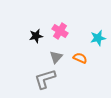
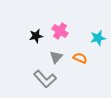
gray L-shape: rotated 115 degrees counterclockwise
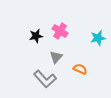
orange semicircle: moved 11 px down
